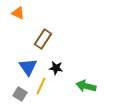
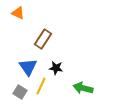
green arrow: moved 3 px left, 2 px down
gray square: moved 2 px up
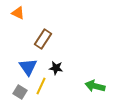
green arrow: moved 12 px right, 2 px up
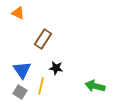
blue triangle: moved 6 px left, 3 px down
yellow line: rotated 12 degrees counterclockwise
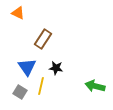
blue triangle: moved 5 px right, 3 px up
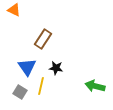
orange triangle: moved 4 px left, 3 px up
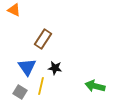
black star: moved 1 px left
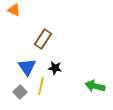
gray square: rotated 16 degrees clockwise
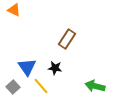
brown rectangle: moved 24 px right
yellow line: rotated 54 degrees counterclockwise
gray square: moved 7 px left, 5 px up
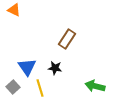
yellow line: moved 1 px left, 2 px down; rotated 24 degrees clockwise
